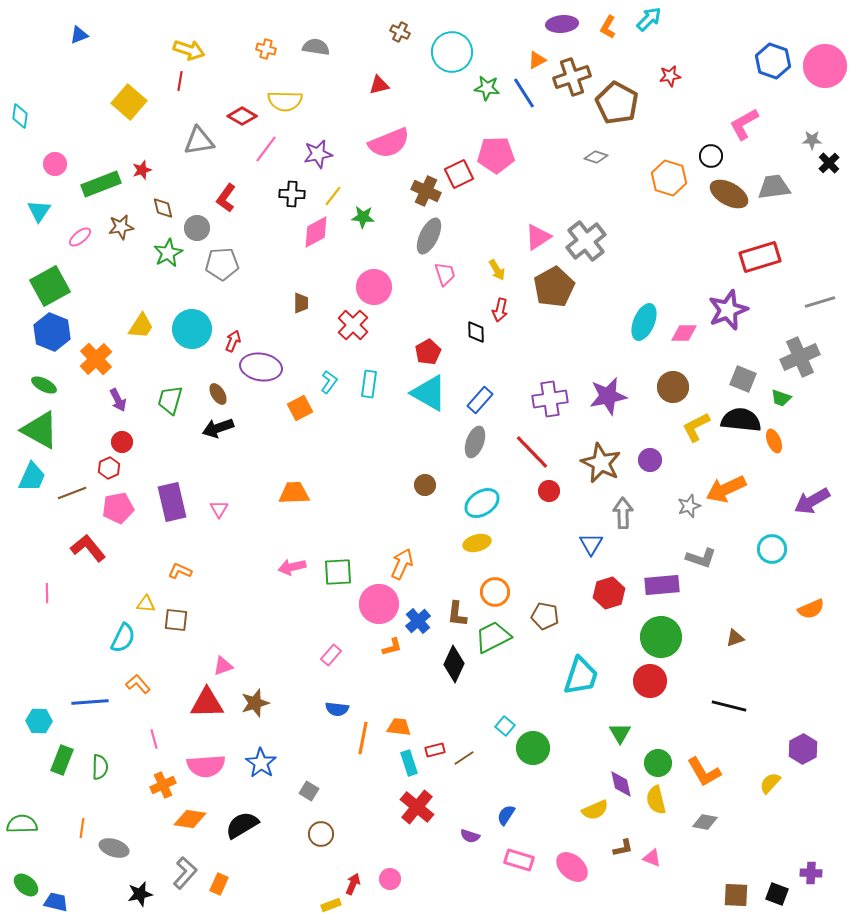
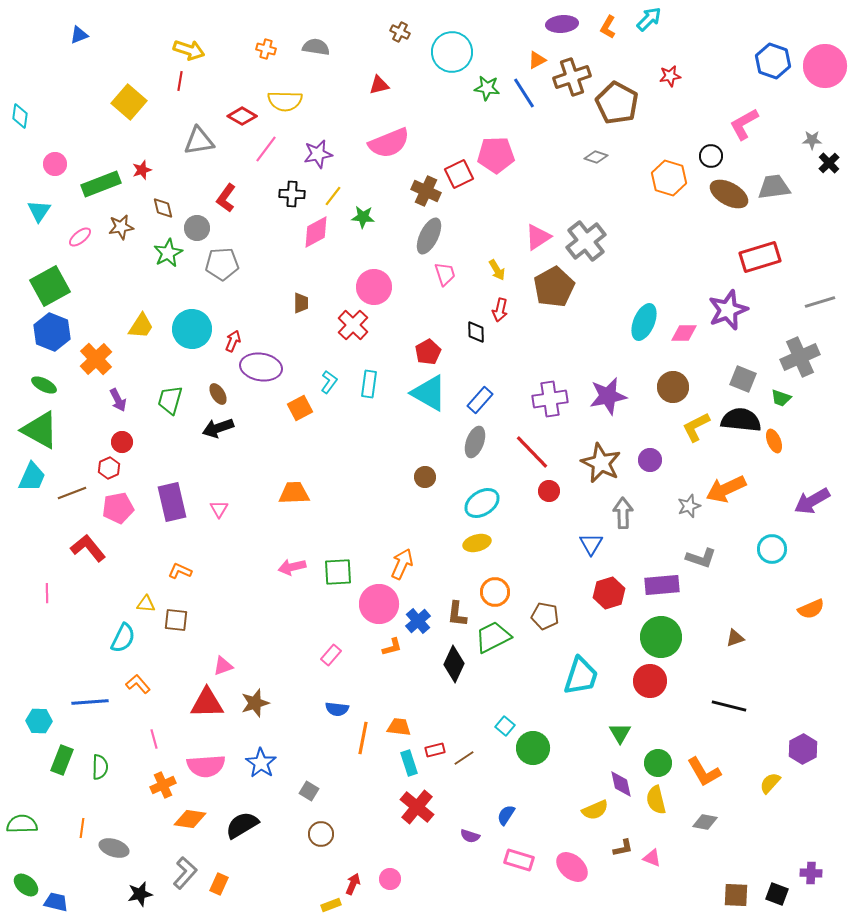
brown circle at (425, 485): moved 8 px up
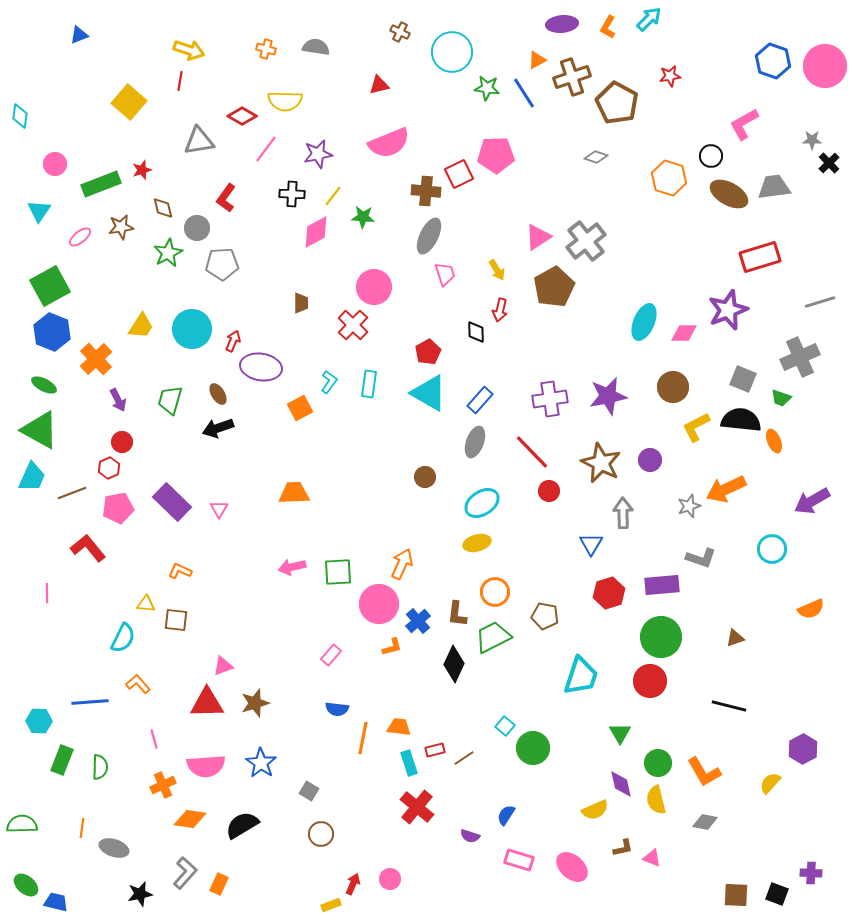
brown cross at (426, 191): rotated 20 degrees counterclockwise
purple rectangle at (172, 502): rotated 33 degrees counterclockwise
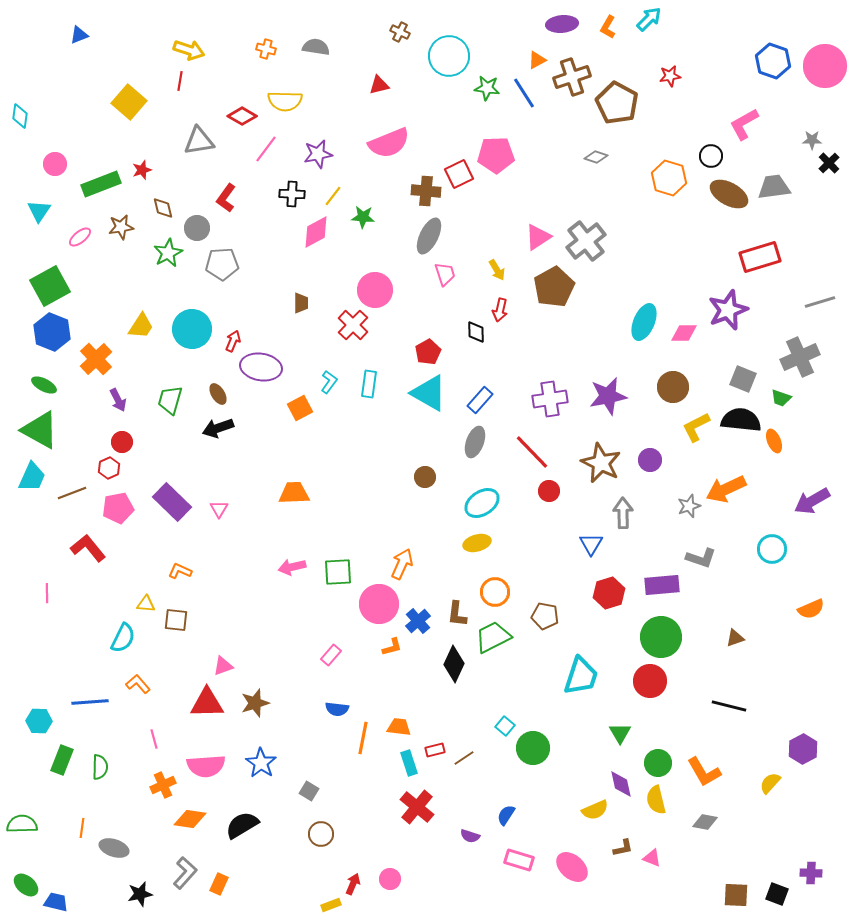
cyan circle at (452, 52): moved 3 px left, 4 px down
pink circle at (374, 287): moved 1 px right, 3 px down
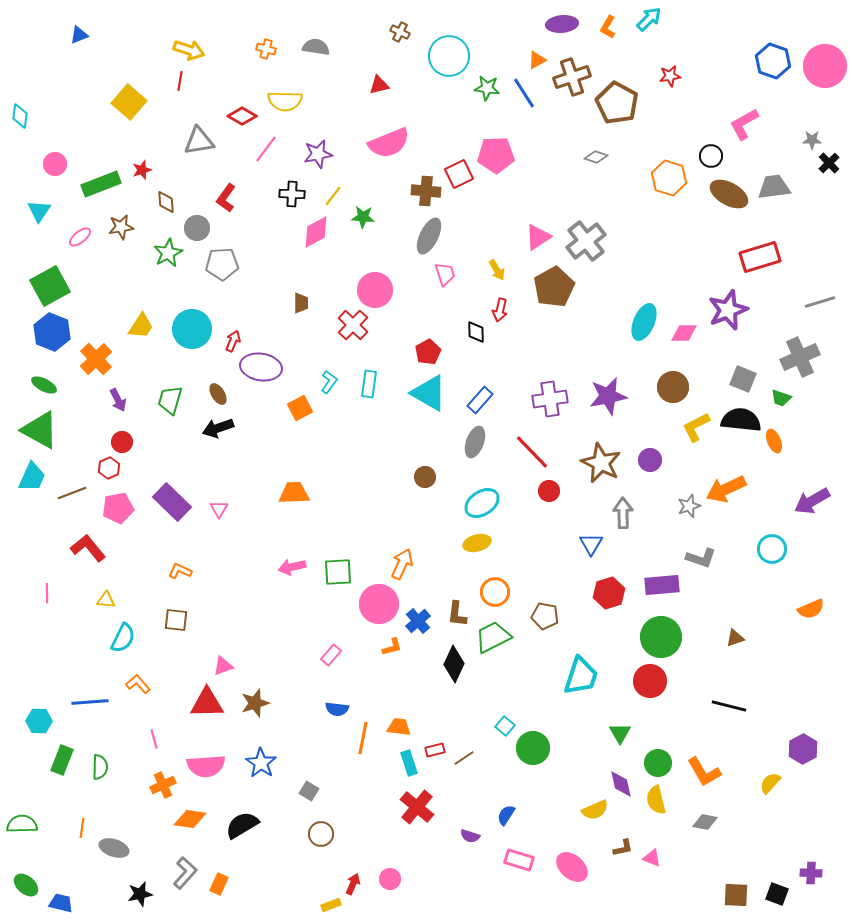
brown diamond at (163, 208): moved 3 px right, 6 px up; rotated 10 degrees clockwise
yellow triangle at (146, 604): moved 40 px left, 4 px up
blue trapezoid at (56, 902): moved 5 px right, 1 px down
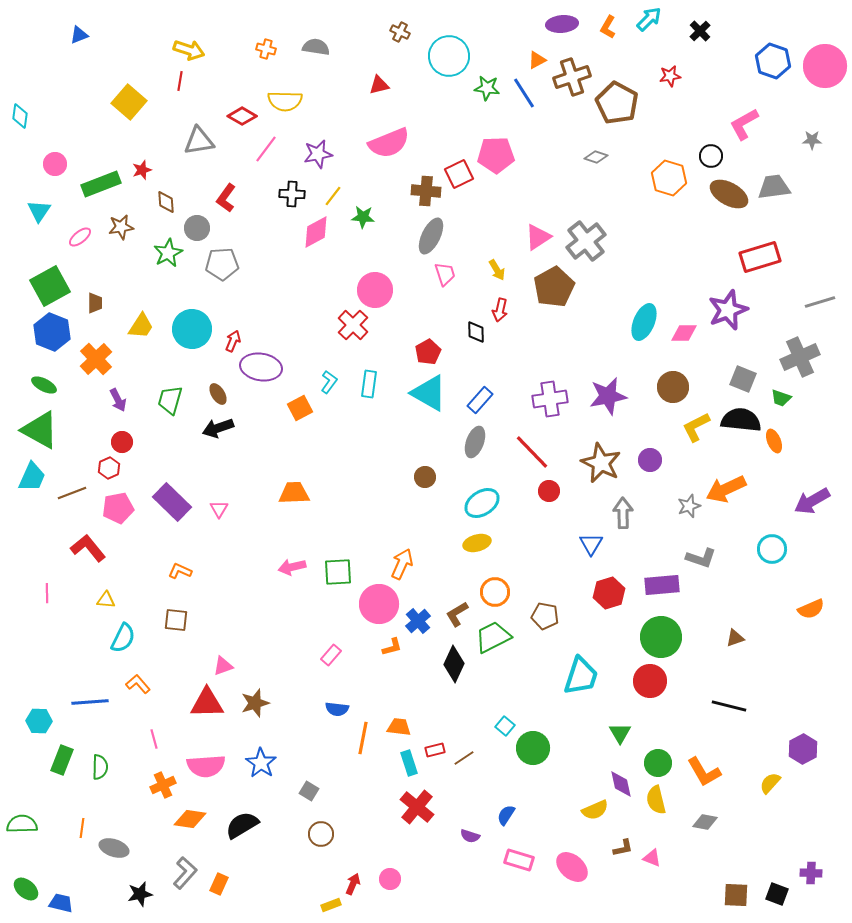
black cross at (829, 163): moved 129 px left, 132 px up
gray ellipse at (429, 236): moved 2 px right
brown trapezoid at (301, 303): moved 206 px left
brown L-shape at (457, 614): rotated 52 degrees clockwise
green ellipse at (26, 885): moved 4 px down
